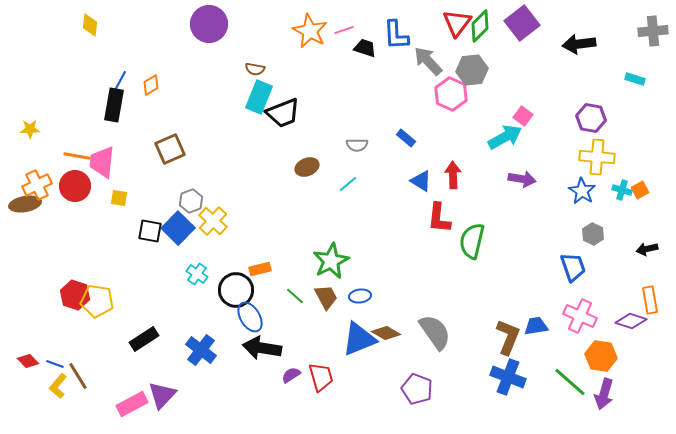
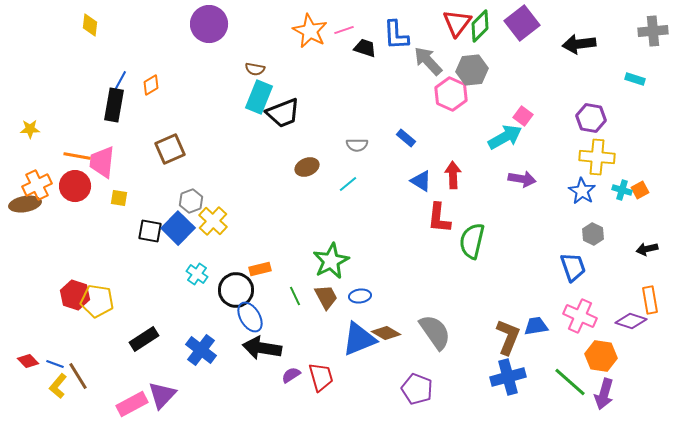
green line at (295, 296): rotated 24 degrees clockwise
blue cross at (508, 377): rotated 36 degrees counterclockwise
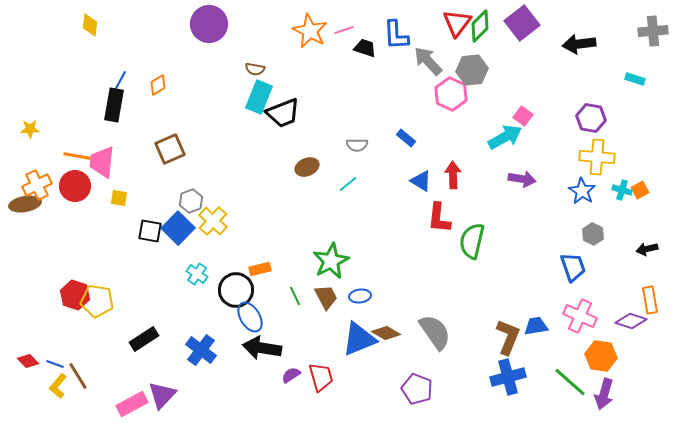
orange diamond at (151, 85): moved 7 px right
